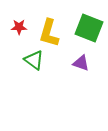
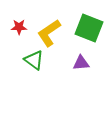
yellow L-shape: rotated 40 degrees clockwise
purple triangle: rotated 24 degrees counterclockwise
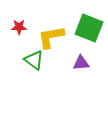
yellow L-shape: moved 2 px right, 4 px down; rotated 24 degrees clockwise
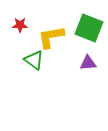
red star: moved 1 px right, 2 px up
purple triangle: moved 7 px right
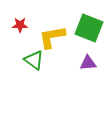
yellow L-shape: moved 1 px right
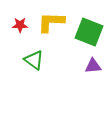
green square: moved 4 px down
yellow L-shape: moved 1 px left, 15 px up; rotated 12 degrees clockwise
purple triangle: moved 5 px right, 3 px down
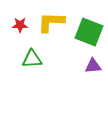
green triangle: moved 2 px left, 1 px up; rotated 40 degrees counterclockwise
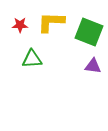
purple triangle: rotated 12 degrees clockwise
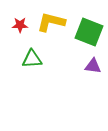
yellow L-shape: rotated 12 degrees clockwise
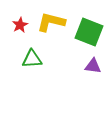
red star: rotated 28 degrees counterclockwise
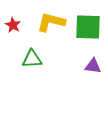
red star: moved 7 px left; rotated 14 degrees counterclockwise
green square: moved 1 px left, 5 px up; rotated 20 degrees counterclockwise
